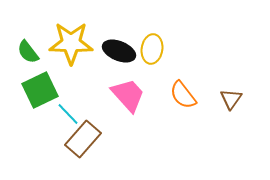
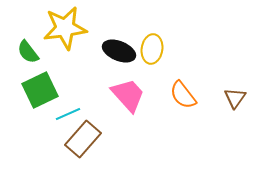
yellow star: moved 6 px left, 15 px up; rotated 9 degrees counterclockwise
brown triangle: moved 4 px right, 1 px up
cyan line: rotated 70 degrees counterclockwise
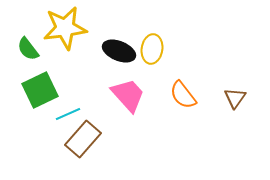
green semicircle: moved 3 px up
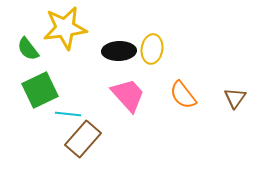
black ellipse: rotated 24 degrees counterclockwise
cyan line: rotated 30 degrees clockwise
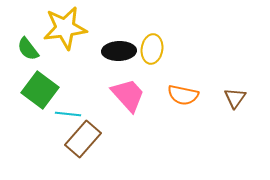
green square: rotated 27 degrees counterclockwise
orange semicircle: rotated 40 degrees counterclockwise
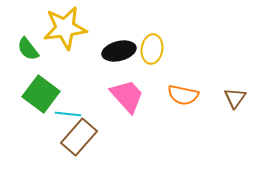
black ellipse: rotated 12 degrees counterclockwise
green square: moved 1 px right, 4 px down
pink trapezoid: moved 1 px left, 1 px down
brown rectangle: moved 4 px left, 2 px up
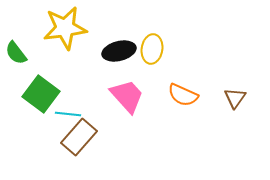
green semicircle: moved 12 px left, 4 px down
orange semicircle: rotated 12 degrees clockwise
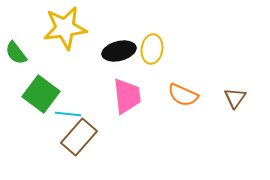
pink trapezoid: rotated 36 degrees clockwise
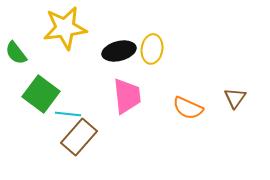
orange semicircle: moved 5 px right, 13 px down
